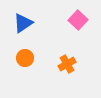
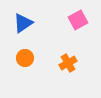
pink square: rotated 18 degrees clockwise
orange cross: moved 1 px right, 1 px up
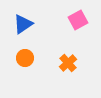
blue triangle: moved 1 px down
orange cross: rotated 12 degrees counterclockwise
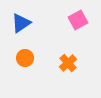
blue triangle: moved 2 px left, 1 px up
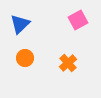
blue triangle: moved 1 px left, 1 px down; rotated 10 degrees counterclockwise
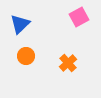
pink square: moved 1 px right, 3 px up
orange circle: moved 1 px right, 2 px up
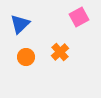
orange circle: moved 1 px down
orange cross: moved 8 px left, 11 px up
